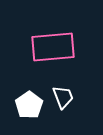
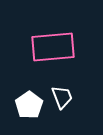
white trapezoid: moved 1 px left
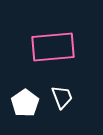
white pentagon: moved 4 px left, 2 px up
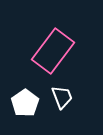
pink rectangle: moved 4 px down; rotated 48 degrees counterclockwise
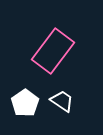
white trapezoid: moved 4 px down; rotated 35 degrees counterclockwise
